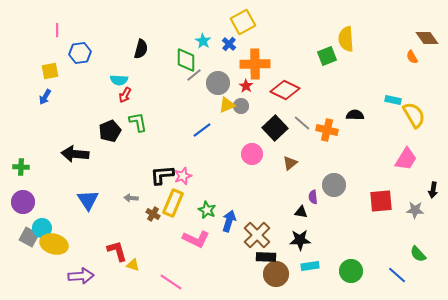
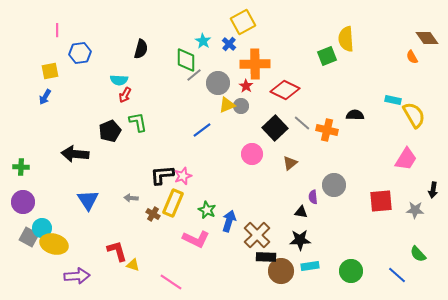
brown circle at (276, 274): moved 5 px right, 3 px up
purple arrow at (81, 276): moved 4 px left
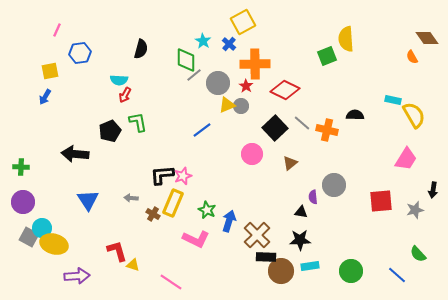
pink line at (57, 30): rotated 24 degrees clockwise
gray star at (415, 210): rotated 18 degrees counterclockwise
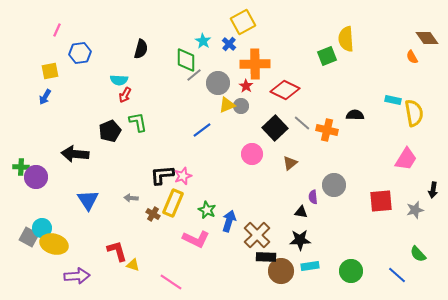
yellow semicircle at (414, 115): moved 2 px up; rotated 20 degrees clockwise
purple circle at (23, 202): moved 13 px right, 25 px up
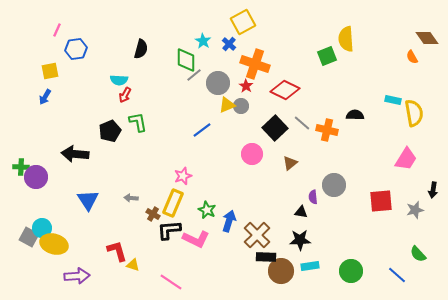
blue hexagon at (80, 53): moved 4 px left, 4 px up
orange cross at (255, 64): rotated 20 degrees clockwise
black L-shape at (162, 175): moved 7 px right, 55 px down
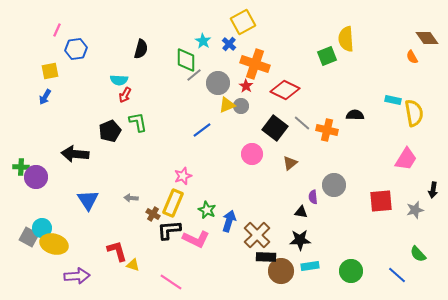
black square at (275, 128): rotated 10 degrees counterclockwise
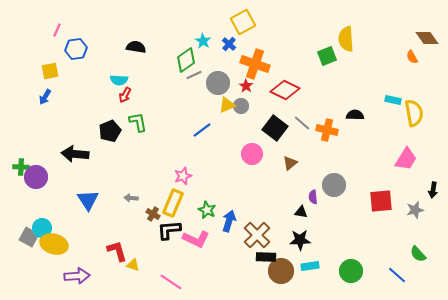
black semicircle at (141, 49): moved 5 px left, 2 px up; rotated 96 degrees counterclockwise
green diamond at (186, 60): rotated 55 degrees clockwise
gray line at (194, 75): rotated 14 degrees clockwise
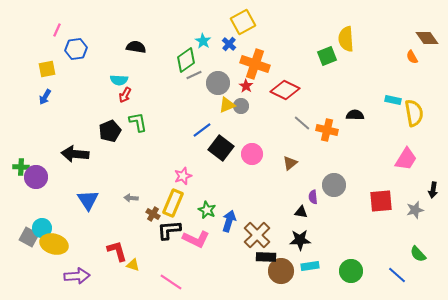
yellow square at (50, 71): moved 3 px left, 2 px up
black square at (275, 128): moved 54 px left, 20 px down
